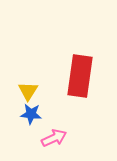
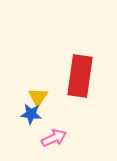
yellow triangle: moved 10 px right, 6 px down
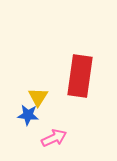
blue star: moved 3 px left, 1 px down
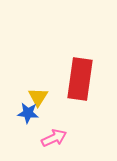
red rectangle: moved 3 px down
blue star: moved 2 px up
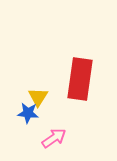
pink arrow: rotated 10 degrees counterclockwise
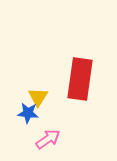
pink arrow: moved 6 px left, 1 px down
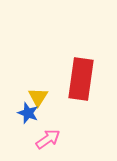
red rectangle: moved 1 px right
blue star: rotated 15 degrees clockwise
